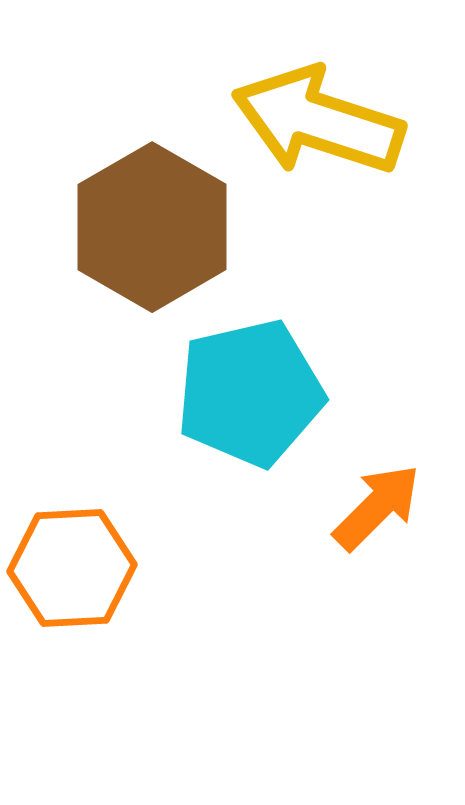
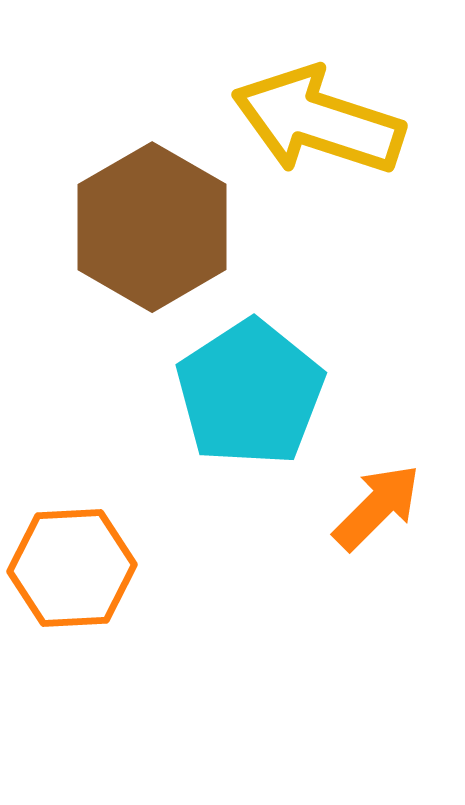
cyan pentagon: rotated 20 degrees counterclockwise
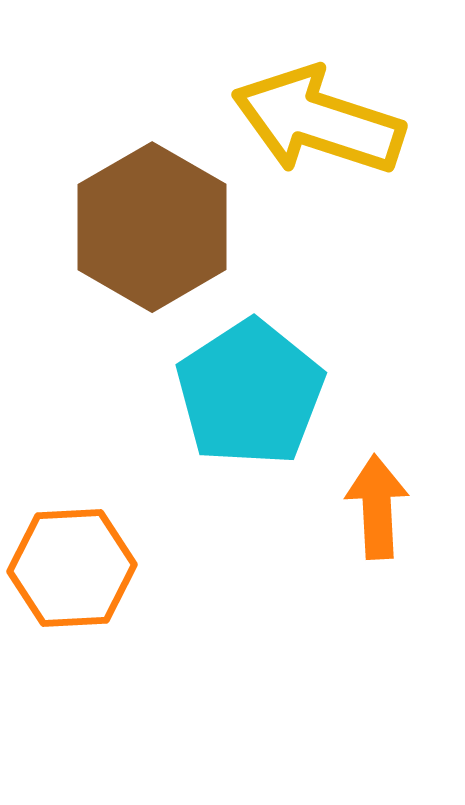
orange arrow: rotated 48 degrees counterclockwise
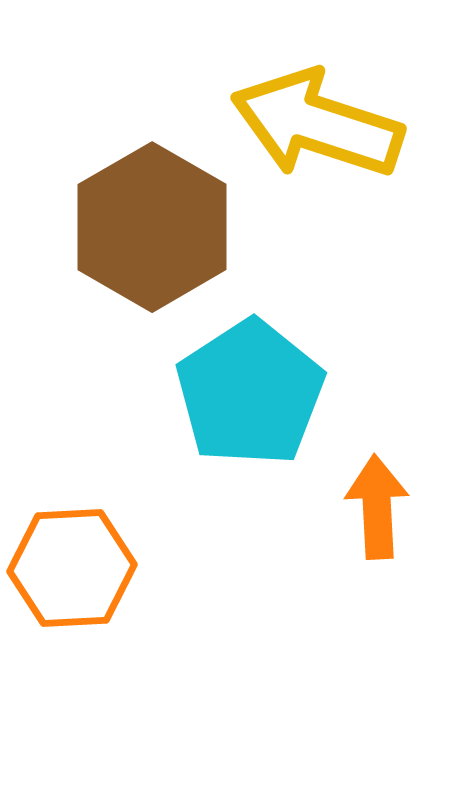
yellow arrow: moved 1 px left, 3 px down
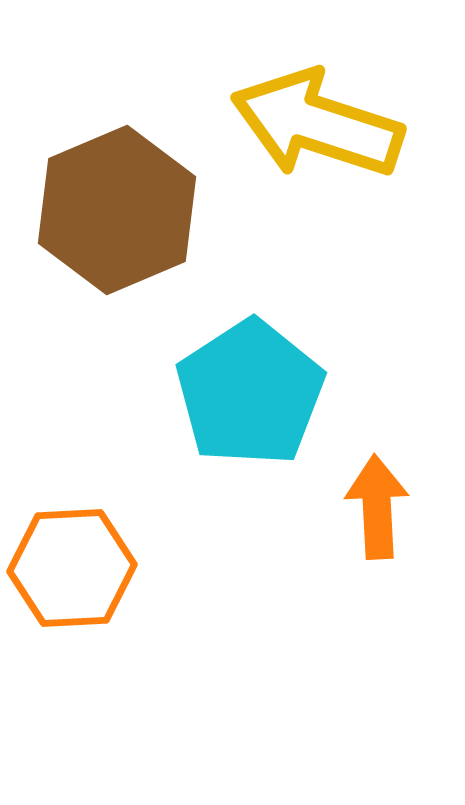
brown hexagon: moved 35 px left, 17 px up; rotated 7 degrees clockwise
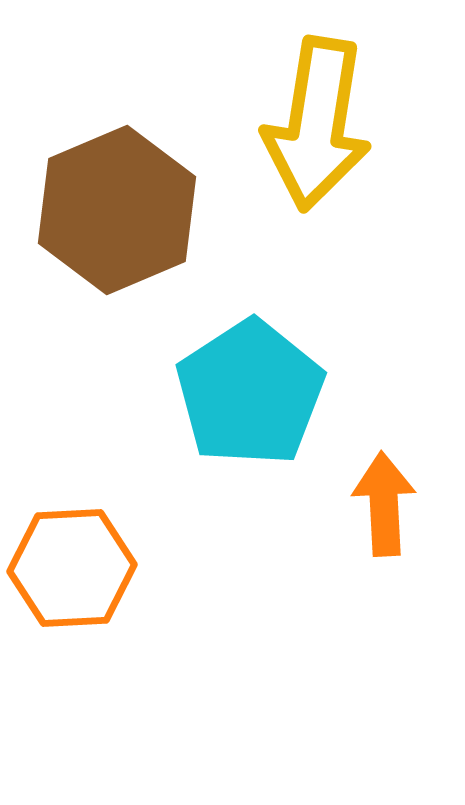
yellow arrow: rotated 99 degrees counterclockwise
orange arrow: moved 7 px right, 3 px up
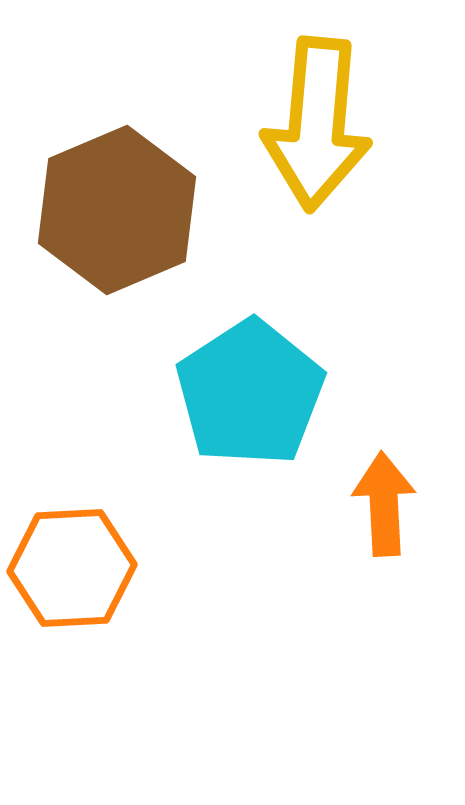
yellow arrow: rotated 4 degrees counterclockwise
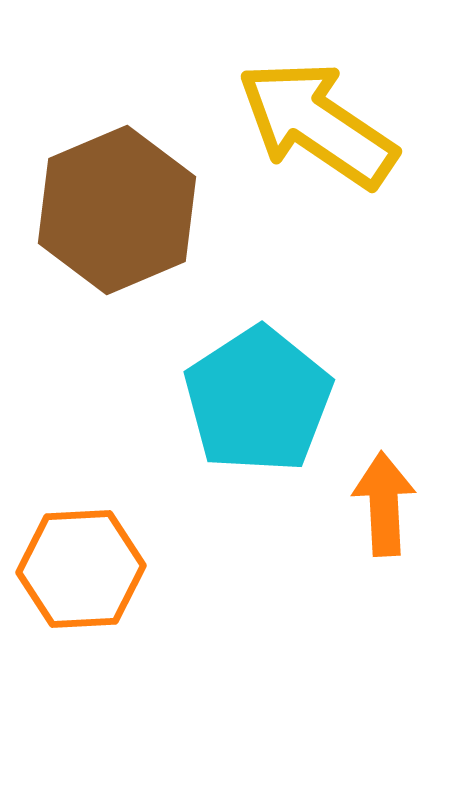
yellow arrow: rotated 119 degrees clockwise
cyan pentagon: moved 8 px right, 7 px down
orange hexagon: moved 9 px right, 1 px down
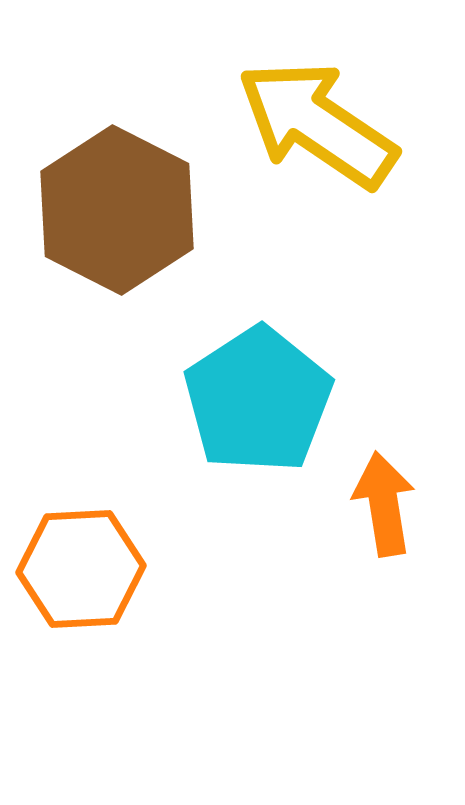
brown hexagon: rotated 10 degrees counterclockwise
orange arrow: rotated 6 degrees counterclockwise
